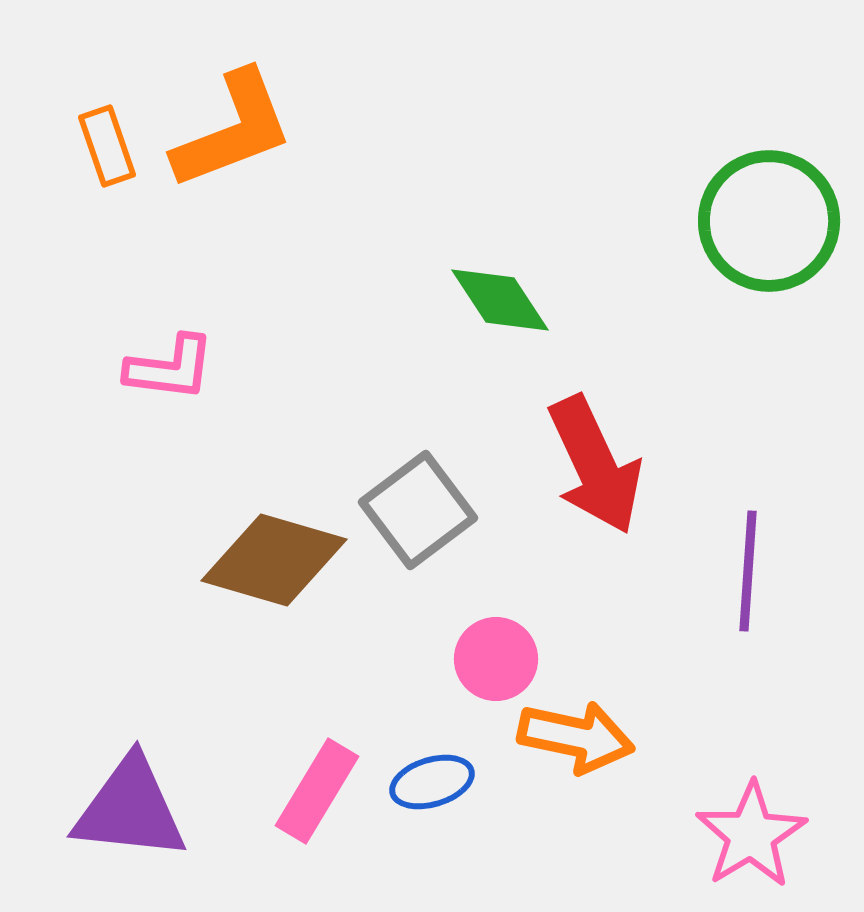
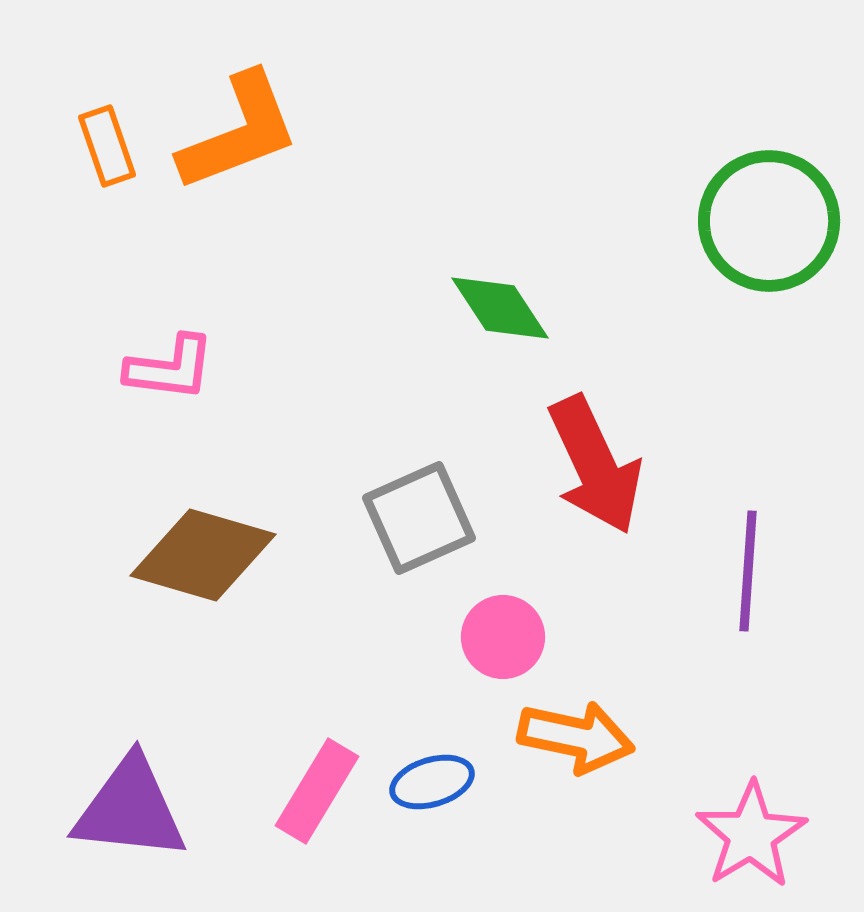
orange L-shape: moved 6 px right, 2 px down
green diamond: moved 8 px down
gray square: moved 1 px right, 8 px down; rotated 13 degrees clockwise
brown diamond: moved 71 px left, 5 px up
pink circle: moved 7 px right, 22 px up
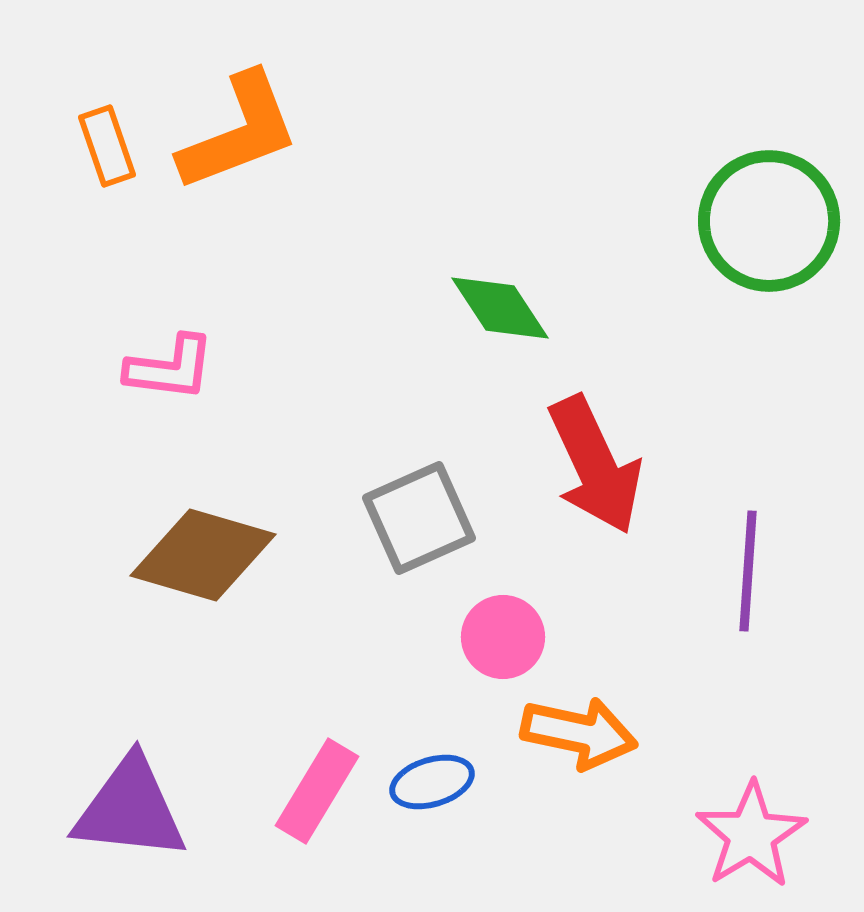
orange arrow: moved 3 px right, 4 px up
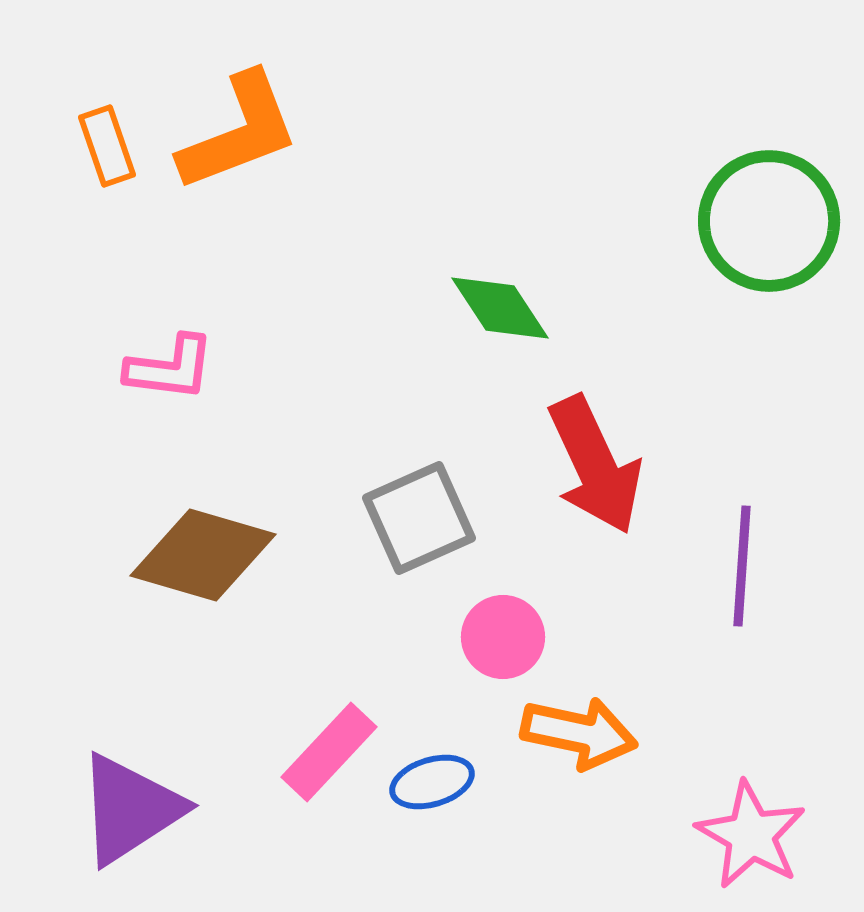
purple line: moved 6 px left, 5 px up
pink rectangle: moved 12 px right, 39 px up; rotated 12 degrees clockwise
purple triangle: rotated 39 degrees counterclockwise
pink star: rotated 11 degrees counterclockwise
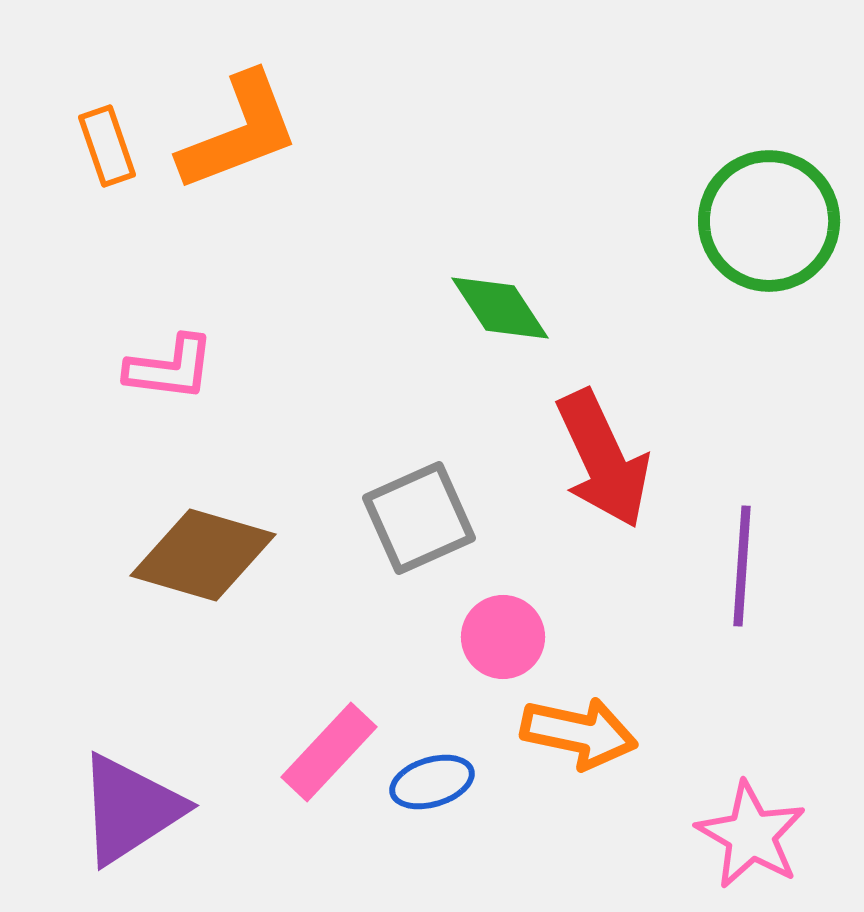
red arrow: moved 8 px right, 6 px up
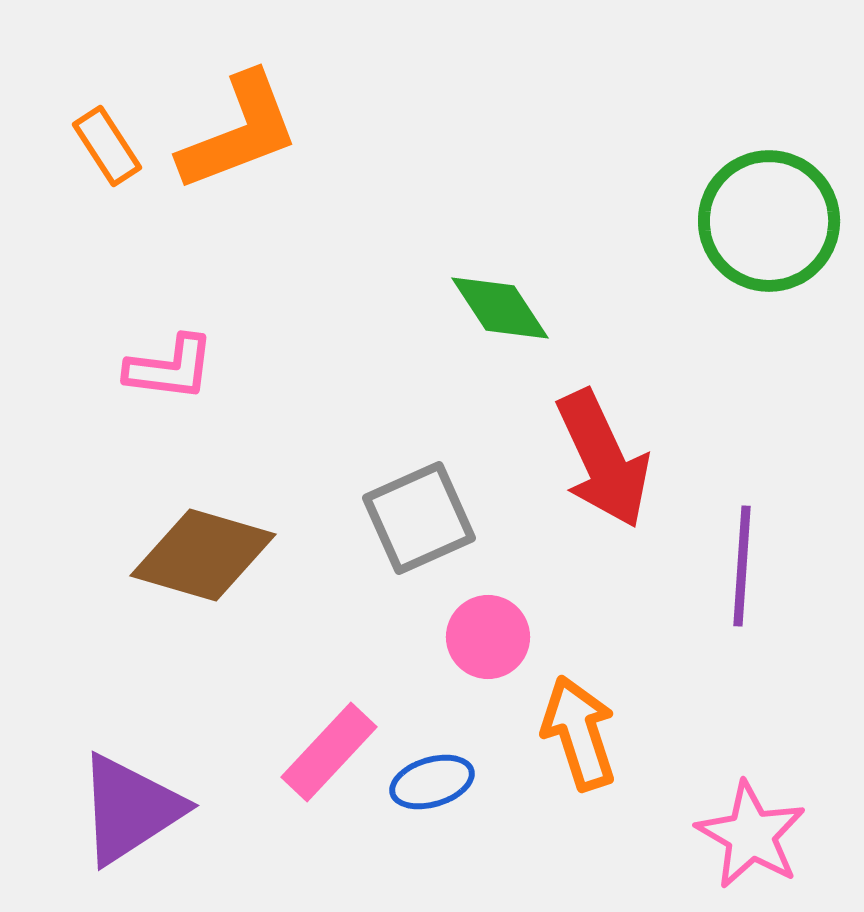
orange rectangle: rotated 14 degrees counterclockwise
pink circle: moved 15 px left
orange arrow: rotated 120 degrees counterclockwise
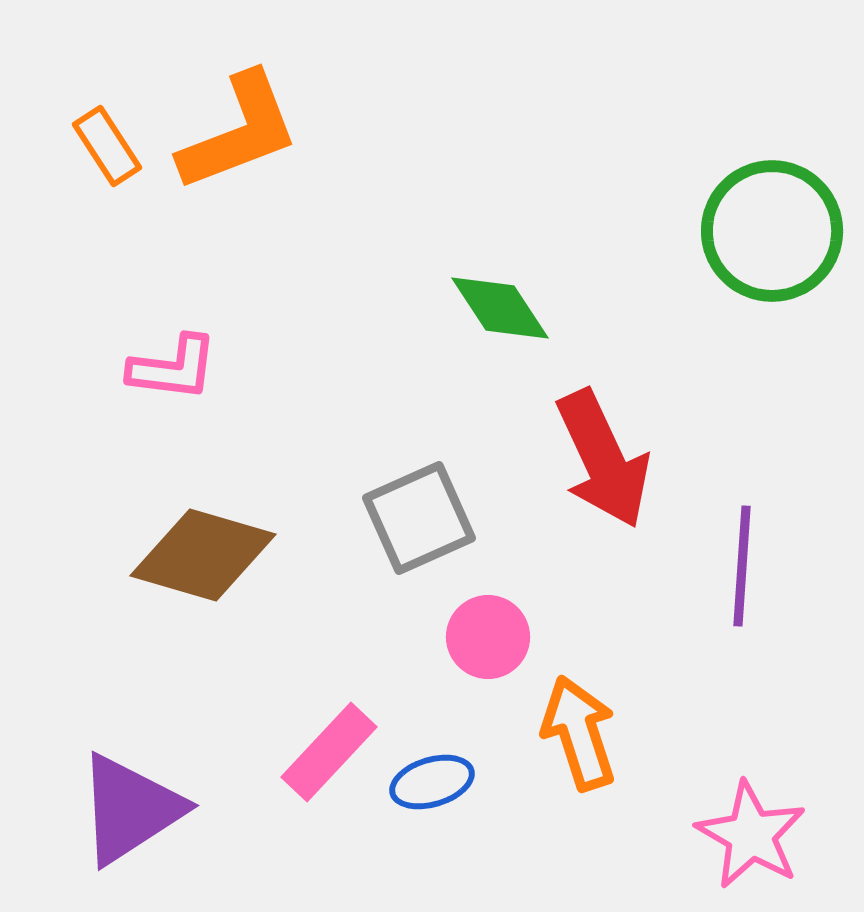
green circle: moved 3 px right, 10 px down
pink L-shape: moved 3 px right
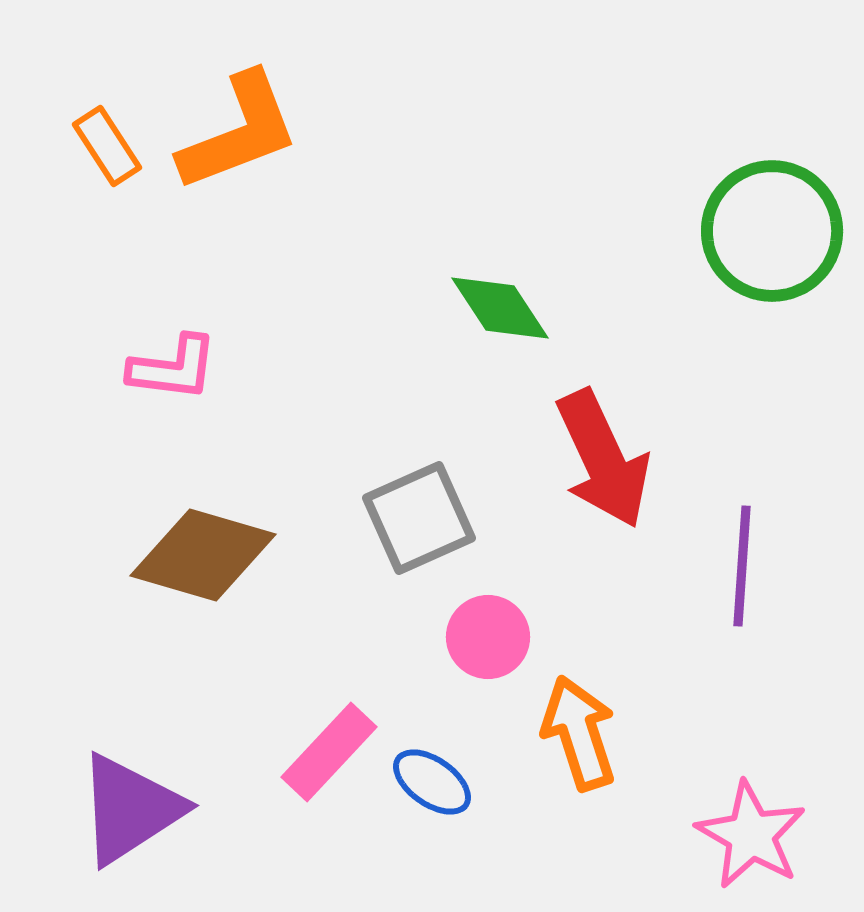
blue ellipse: rotated 52 degrees clockwise
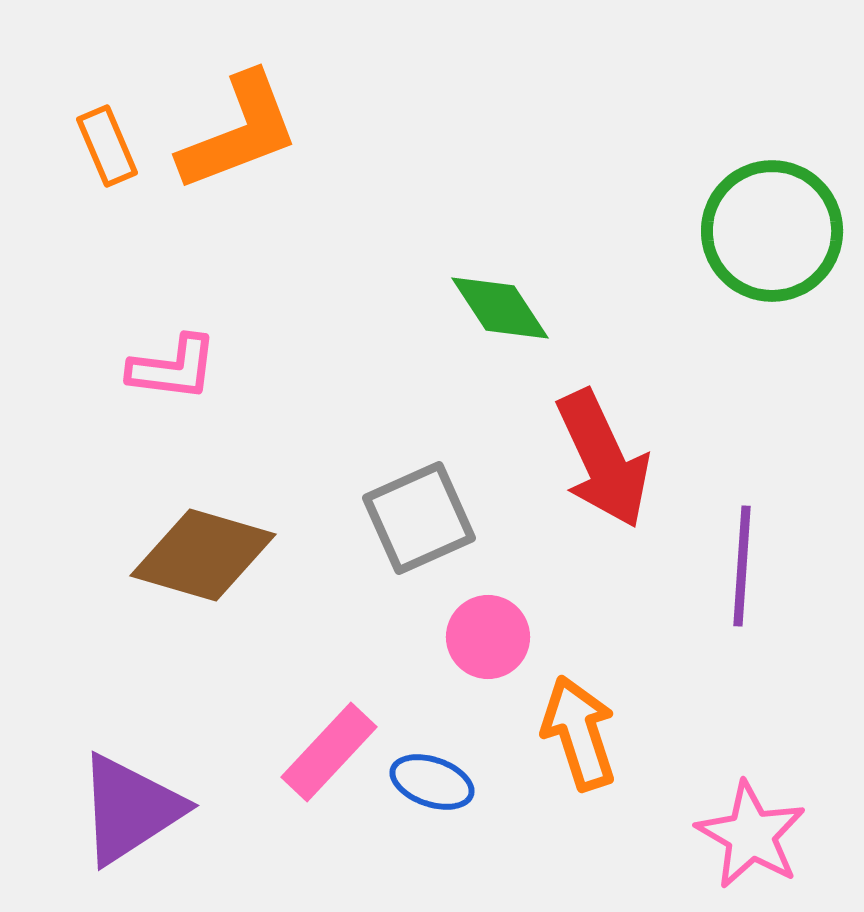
orange rectangle: rotated 10 degrees clockwise
blue ellipse: rotated 16 degrees counterclockwise
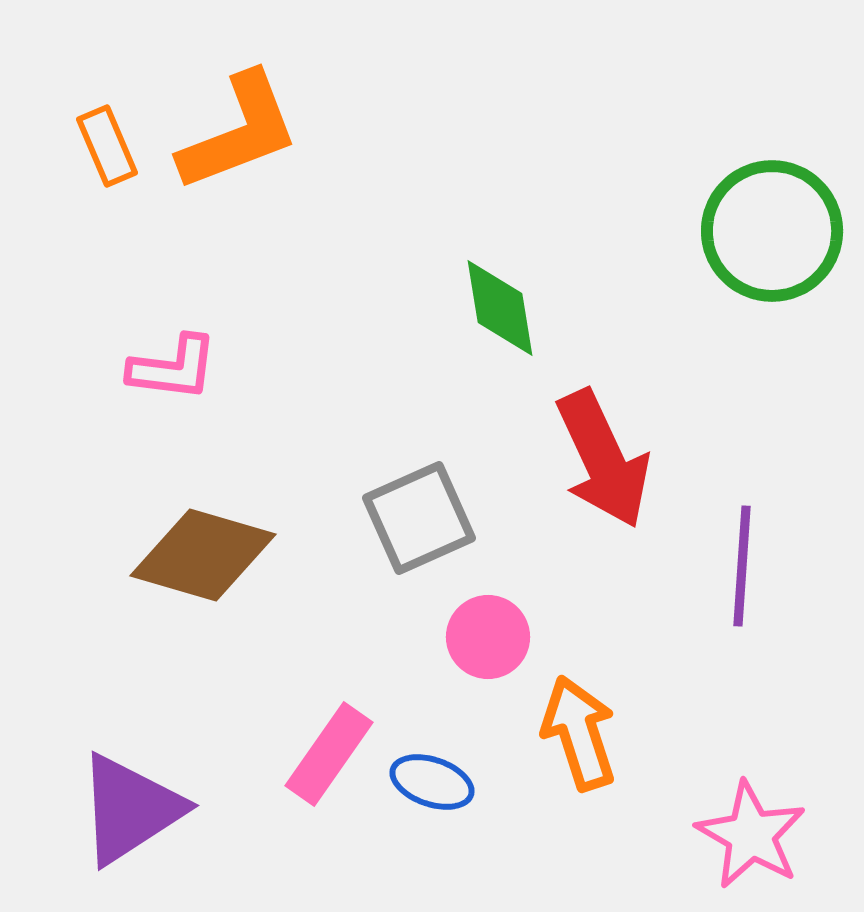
green diamond: rotated 24 degrees clockwise
pink rectangle: moved 2 px down; rotated 8 degrees counterclockwise
